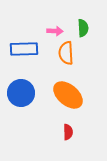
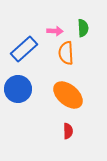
blue rectangle: rotated 40 degrees counterclockwise
blue circle: moved 3 px left, 4 px up
red semicircle: moved 1 px up
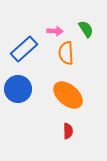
green semicircle: moved 3 px right, 1 px down; rotated 30 degrees counterclockwise
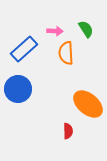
orange ellipse: moved 20 px right, 9 px down
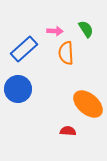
red semicircle: rotated 84 degrees counterclockwise
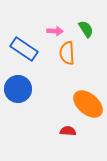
blue rectangle: rotated 76 degrees clockwise
orange semicircle: moved 1 px right
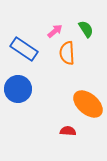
pink arrow: rotated 42 degrees counterclockwise
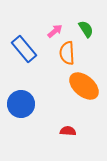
blue rectangle: rotated 16 degrees clockwise
blue circle: moved 3 px right, 15 px down
orange ellipse: moved 4 px left, 18 px up
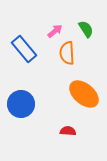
orange ellipse: moved 8 px down
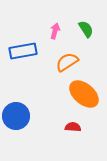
pink arrow: rotated 35 degrees counterclockwise
blue rectangle: moved 1 px left, 2 px down; rotated 60 degrees counterclockwise
orange semicircle: moved 9 px down; rotated 60 degrees clockwise
blue circle: moved 5 px left, 12 px down
red semicircle: moved 5 px right, 4 px up
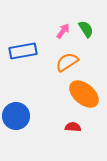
pink arrow: moved 8 px right; rotated 21 degrees clockwise
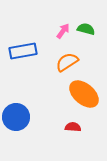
green semicircle: rotated 42 degrees counterclockwise
blue circle: moved 1 px down
